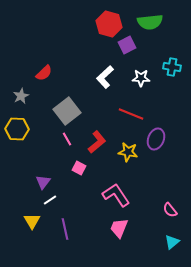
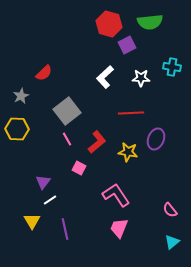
red line: moved 1 px up; rotated 25 degrees counterclockwise
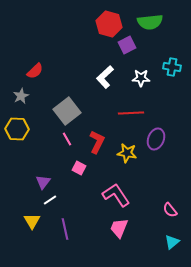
red semicircle: moved 9 px left, 2 px up
red L-shape: rotated 25 degrees counterclockwise
yellow star: moved 1 px left, 1 px down
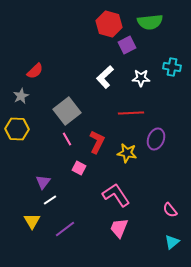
purple line: rotated 65 degrees clockwise
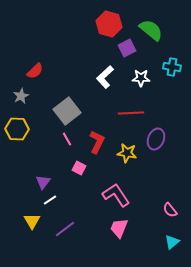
green semicircle: moved 1 px right, 8 px down; rotated 135 degrees counterclockwise
purple square: moved 3 px down
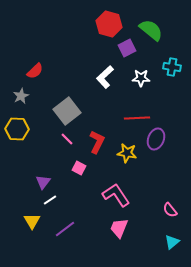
red line: moved 6 px right, 5 px down
pink line: rotated 16 degrees counterclockwise
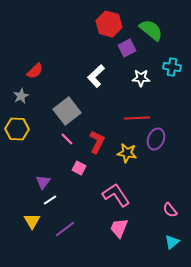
white L-shape: moved 9 px left, 1 px up
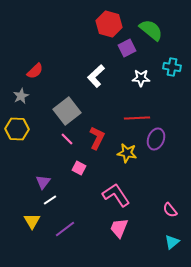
red L-shape: moved 4 px up
